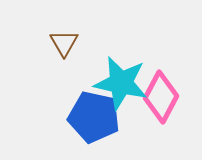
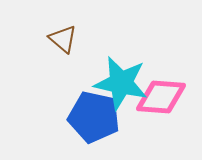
brown triangle: moved 1 px left, 4 px up; rotated 20 degrees counterclockwise
pink diamond: rotated 66 degrees clockwise
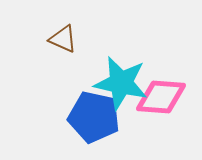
brown triangle: rotated 16 degrees counterclockwise
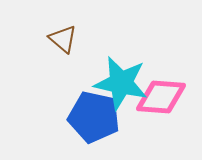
brown triangle: rotated 16 degrees clockwise
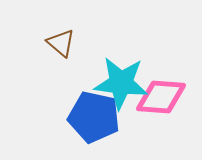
brown triangle: moved 2 px left, 4 px down
cyan star: rotated 6 degrees counterclockwise
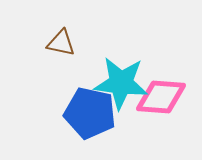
brown triangle: rotated 28 degrees counterclockwise
blue pentagon: moved 4 px left, 4 px up
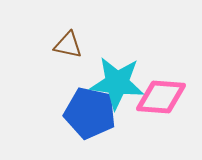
brown triangle: moved 7 px right, 2 px down
cyan star: moved 4 px left
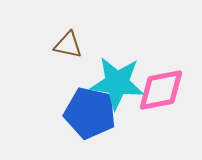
pink diamond: moved 7 px up; rotated 15 degrees counterclockwise
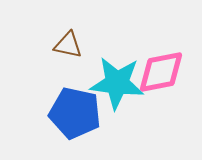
pink diamond: moved 18 px up
blue pentagon: moved 15 px left
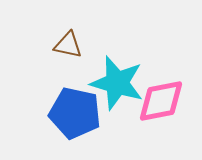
pink diamond: moved 29 px down
cyan star: rotated 10 degrees clockwise
